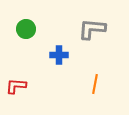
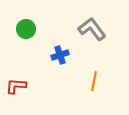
gray L-shape: rotated 48 degrees clockwise
blue cross: moved 1 px right; rotated 18 degrees counterclockwise
orange line: moved 1 px left, 3 px up
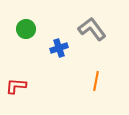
blue cross: moved 1 px left, 7 px up
orange line: moved 2 px right
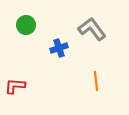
green circle: moved 4 px up
orange line: rotated 18 degrees counterclockwise
red L-shape: moved 1 px left
